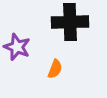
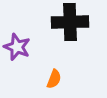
orange semicircle: moved 1 px left, 10 px down
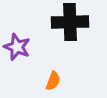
orange semicircle: moved 1 px left, 2 px down
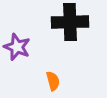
orange semicircle: rotated 36 degrees counterclockwise
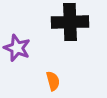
purple star: moved 1 px down
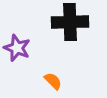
orange semicircle: rotated 30 degrees counterclockwise
